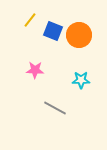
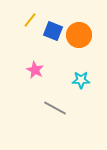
pink star: rotated 24 degrees clockwise
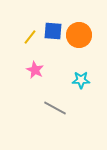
yellow line: moved 17 px down
blue square: rotated 18 degrees counterclockwise
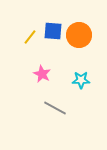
pink star: moved 7 px right, 4 px down
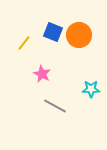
blue square: moved 1 px down; rotated 18 degrees clockwise
yellow line: moved 6 px left, 6 px down
cyan star: moved 10 px right, 9 px down
gray line: moved 2 px up
